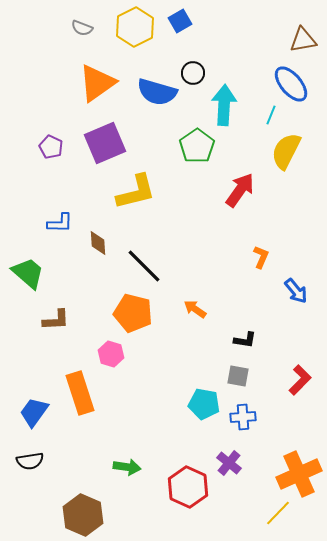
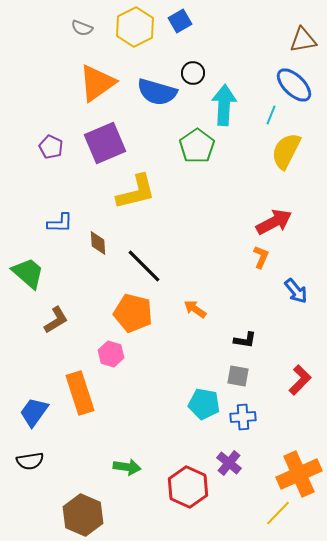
blue ellipse: moved 3 px right, 1 px down; rotated 6 degrees counterclockwise
red arrow: moved 34 px right, 32 px down; rotated 27 degrees clockwise
brown L-shape: rotated 28 degrees counterclockwise
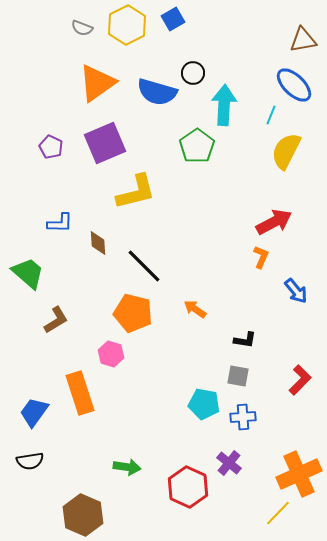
blue square: moved 7 px left, 2 px up
yellow hexagon: moved 8 px left, 2 px up
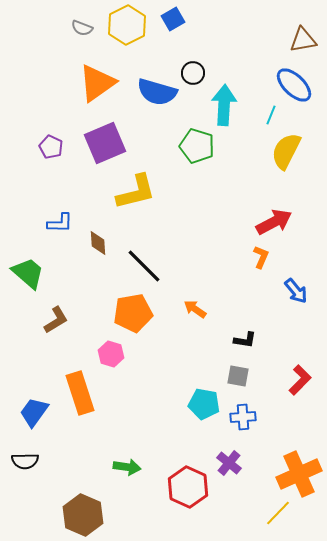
green pentagon: rotated 20 degrees counterclockwise
orange pentagon: rotated 24 degrees counterclockwise
black semicircle: moved 5 px left; rotated 8 degrees clockwise
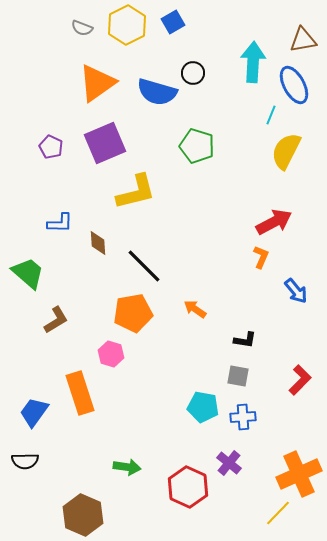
blue square: moved 3 px down
blue ellipse: rotated 18 degrees clockwise
cyan arrow: moved 29 px right, 43 px up
cyan pentagon: moved 1 px left, 3 px down
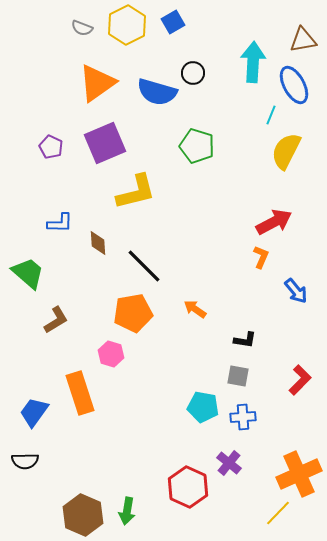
green arrow: moved 44 px down; rotated 92 degrees clockwise
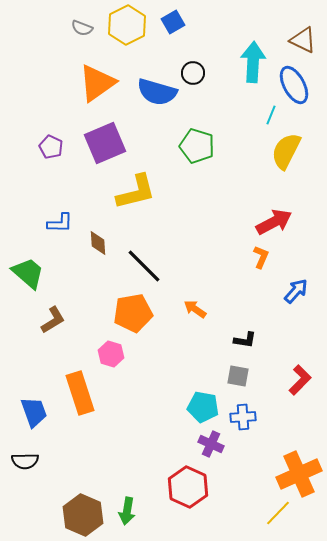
brown triangle: rotated 36 degrees clockwise
blue arrow: rotated 100 degrees counterclockwise
brown L-shape: moved 3 px left
blue trapezoid: rotated 124 degrees clockwise
purple cross: moved 18 px left, 19 px up; rotated 15 degrees counterclockwise
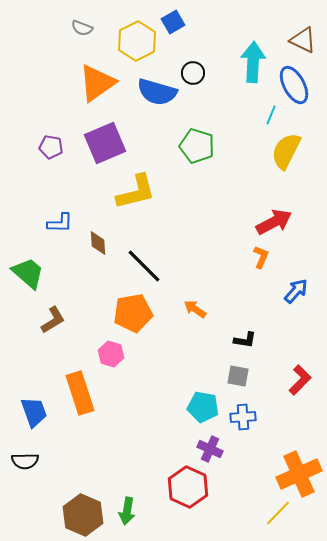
yellow hexagon: moved 10 px right, 16 px down
purple pentagon: rotated 15 degrees counterclockwise
purple cross: moved 1 px left, 5 px down
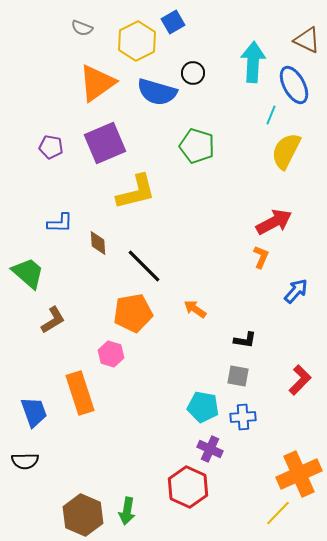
brown triangle: moved 4 px right
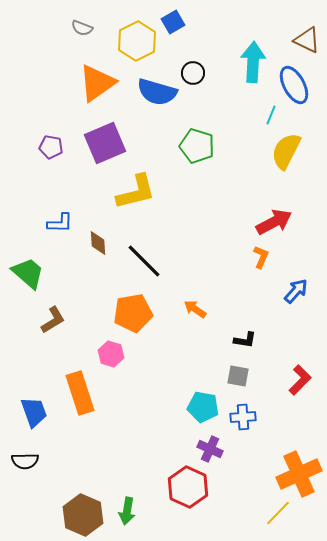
black line: moved 5 px up
